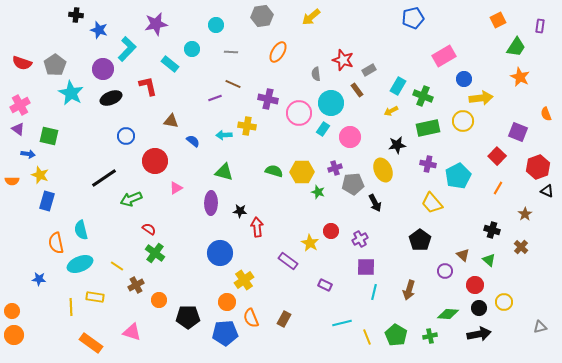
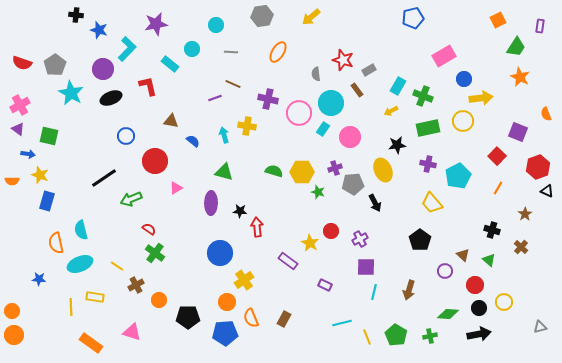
cyan arrow at (224, 135): rotated 77 degrees clockwise
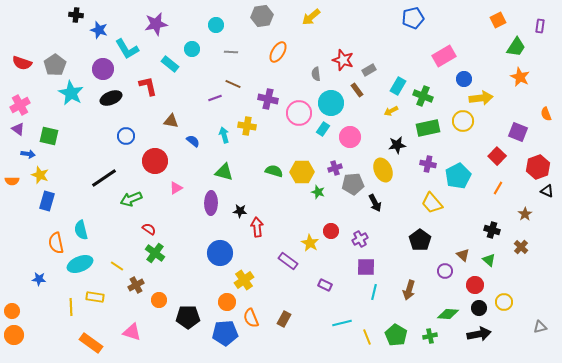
cyan L-shape at (127, 49): rotated 105 degrees clockwise
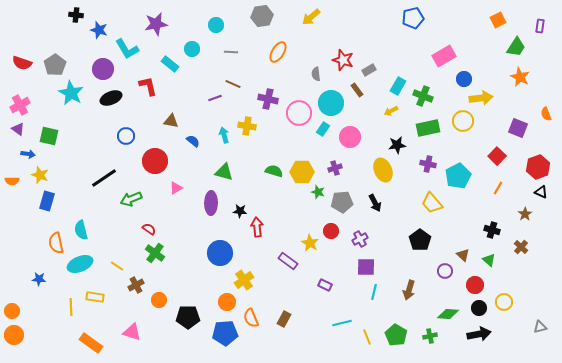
purple square at (518, 132): moved 4 px up
gray pentagon at (353, 184): moved 11 px left, 18 px down
black triangle at (547, 191): moved 6 px left, 1 px down
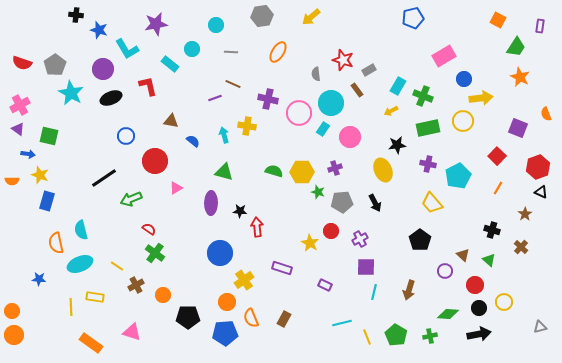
orange square at (498, 20): rotated 35 degrees counterclockwise
purple rectangle at (288, 261): moved 6 px left, 7 px down; rotated 18 degrees counterclockwise
orange circle at (159, 300): moved 4 px right, 5 px up
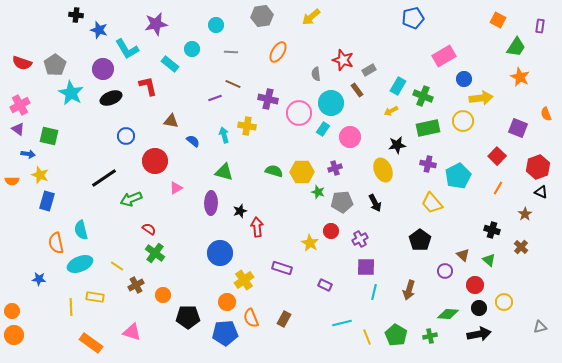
black star at (240, 211): rotated 24 degrees counterclockwise
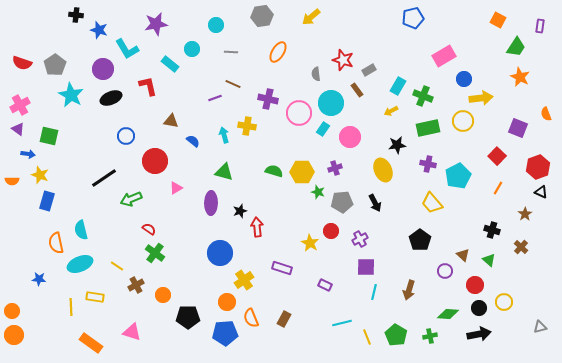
cyan star at (71, 93): moved 2 px down
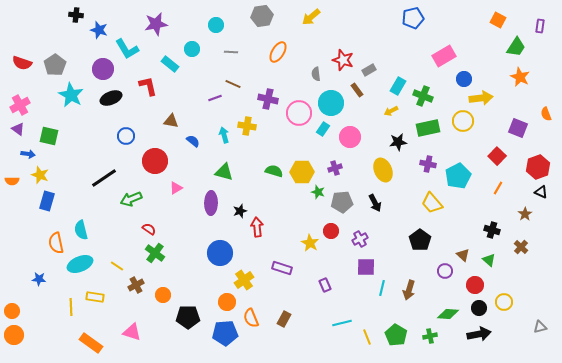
black star at (397, 145): moved 1 px right, 3 px up
purple rectangle at (325, 285): rotated 40 degrees clockwise
cyan line at (374, 292): moved 8 px right, 4 px up
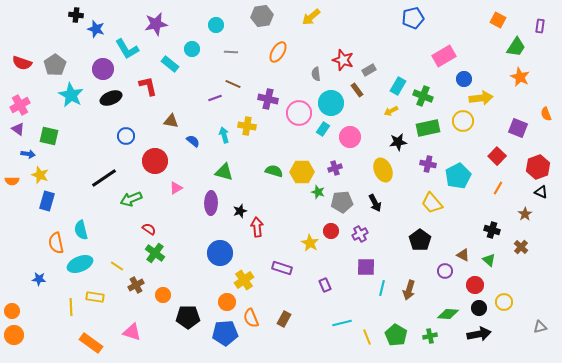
blue star at (99, 30): moved 3 px left, 1 px up
purple cross at (360, 239): moved 5 px up
brown triangle at (463, 255): rotated 16 degrees counterclockwise
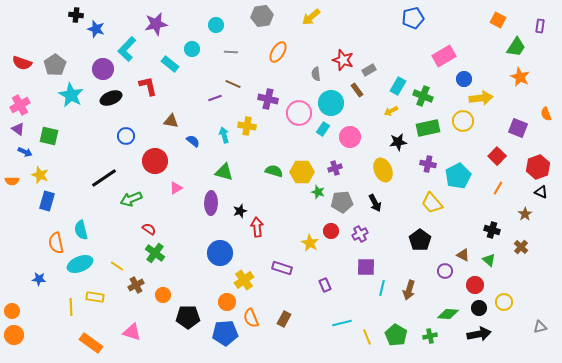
cyan L-shape at (127, 49): rotated 75 degrees clockwise
blue arrow at (28, 154): moved 3 px left, 2 px up; rotated 16 degrees clockwise
